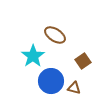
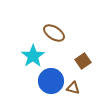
brown ellipse: moved 1 px left, 2 px up
brown triangle: moved 1 px left
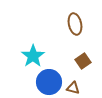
brown ellipse: moved 21 px right, 9 px up; rotated 45 degrees clockwise
blue circle: moved 2 px left, 1 px down
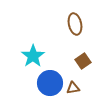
blue circle: moved 1 px right, 1 px down
brown triangle: rotated 24 degrees counterclockwise
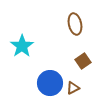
cyan star: moved 11 px left, 10 px up
brown triangle: rotated 16 degrees counterclockwise
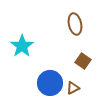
brown square: rotated 21 degrees counterclockwise
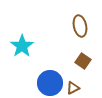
brown ellipse: moved 5 px right, 2 px down
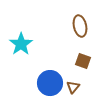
cyan star: moved 1 px left, 2 px up
brown square: rotated 14 degrees counterclockwise
brown triangle: moved 1 px up; rotated 24 degrees counterclockwise
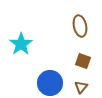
brown triangle: moved 8 px right
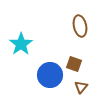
brown square: moved 9 px left, 3 px down
blue circle: moved 8 px up
